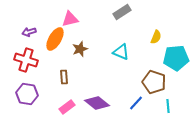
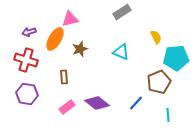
yellow semicircle: rotated 48 degrees counterclockwise
brown pentagon: moved 5 px right; rotated 30 degrees clockwise
cyan line: moved 9 px down
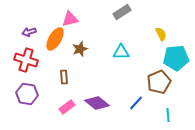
yellow semicircle: moved 5 px right, 3 px up
cyan triangle: rotated 24 degrees counterclockwise
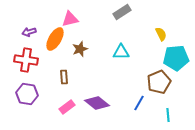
red cross: rotated 10 degrees counterclockwise
blue line: moved 3 px right; rotated 14 degrees counterclockwise
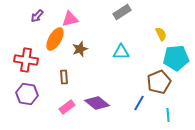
purple arrow: moved 8 px right, 16 px up; rotated 32 degrees counterclockwise
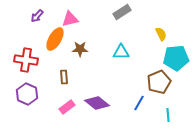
brown star: rotated 21 degrees clockwise
purple hexagon: rotated 15 degrees clockwise
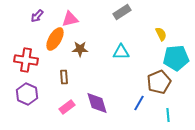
purple diamond: rotated 35 degrees clockwise
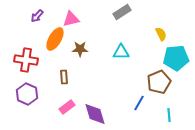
pink triangle: moved 1 px right
purple diamond: moved 2 px left, 11 px down
cyan line: moved 1 px right
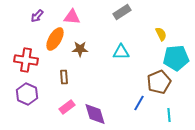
pink triangle: moved 1 px right, 2 px up; rotated 18 degrees clockwise
